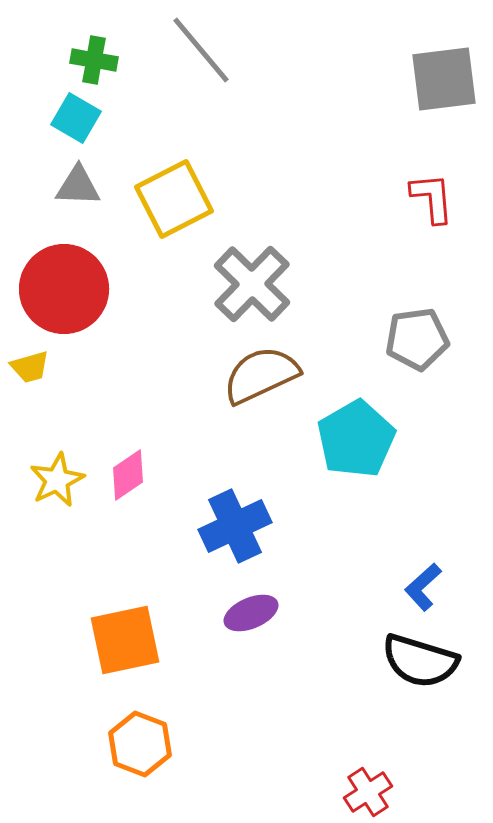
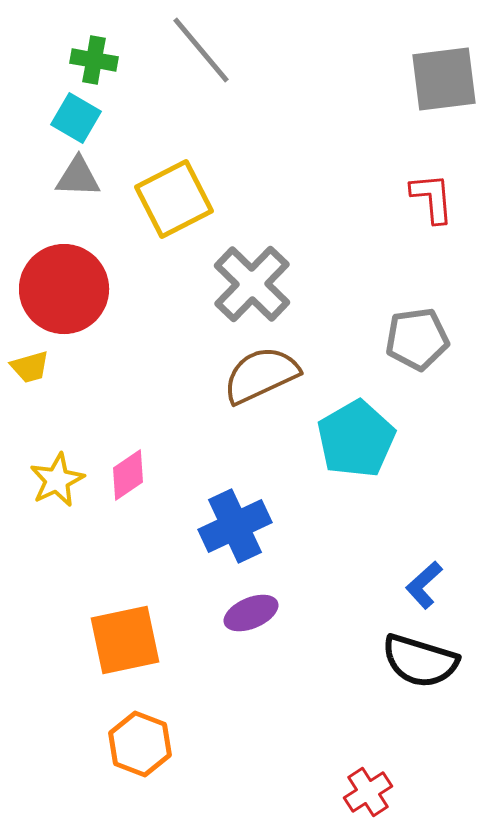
gray triangle: moved 9 px up
blue L-shape: moved 1 px right, 2 px up
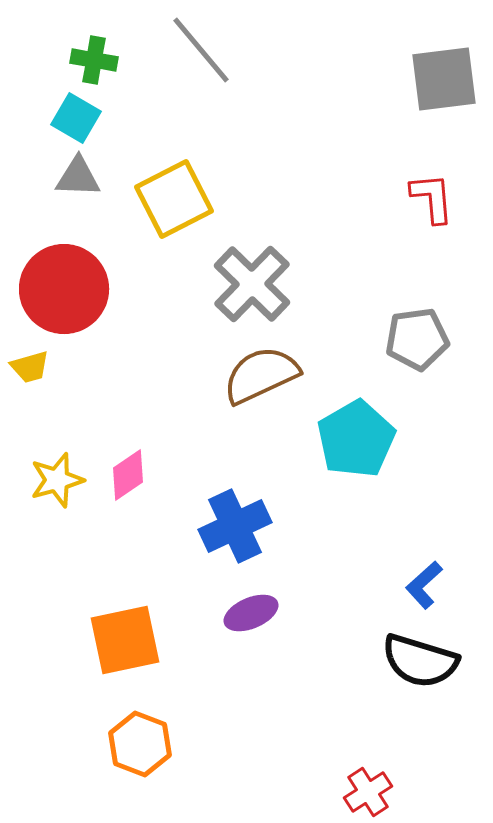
yellow star: rotated 10 degrees clockwise
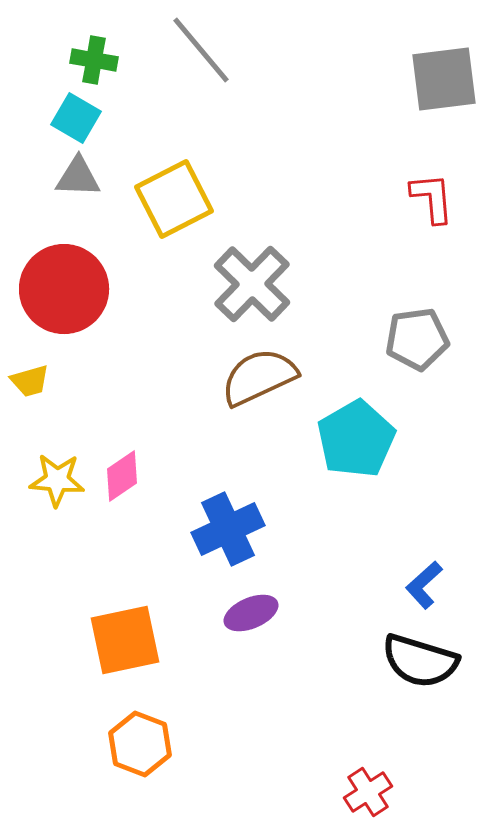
yellow trapezoid: moved 14 px down
brown semicircle: moved 2 px left, 2 px down
pink diamond: moved 6 px left, 1 px down
yellow star: rotated 20 degrees clockwise
blue cross: moved 7 px left, 3 px down
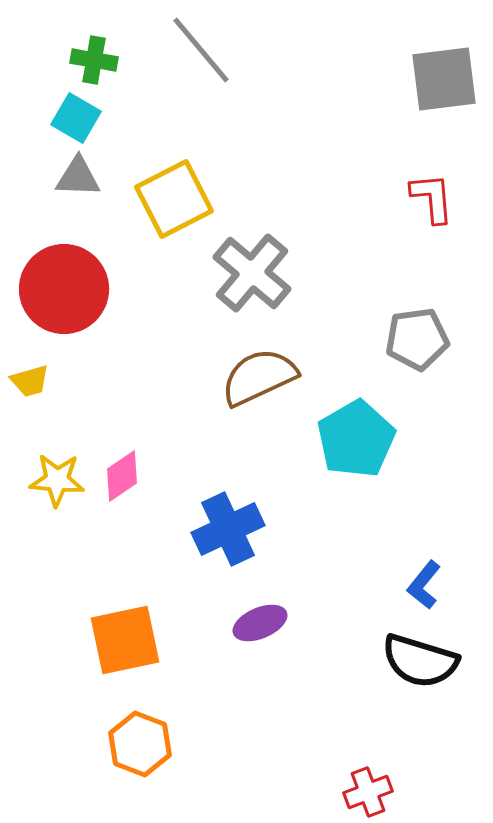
gray cross: moved 11 px up; rotated 4 degrees counterclockwise
blue L-shape: rotated 9 degrees counterclockwise
purple ellipse: moved 9 px right, 10 px down
red cross: rotated 12 degrees clockwise
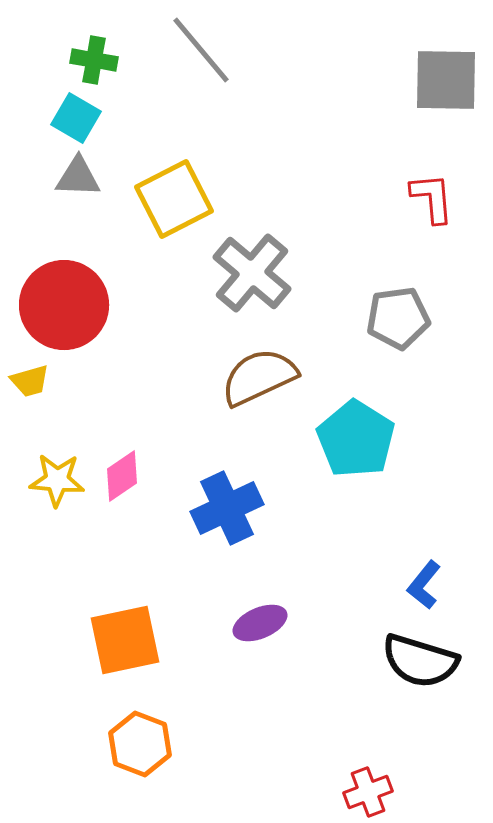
gray square: moved 2 px right, 1 px down; rotated 8 degrees clockwise
red circle: moved 16 px down
gray pentagon: moved 19 px left, 21 px up
cyan pentagon: rotated 10 degrees counterclockwise
blue cross: moved 1 px left, 21 px up
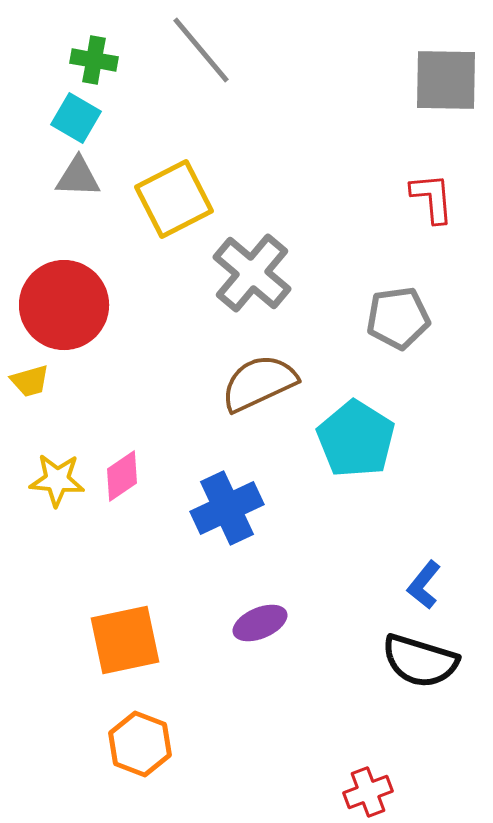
brown semicircle: moved 6 px down
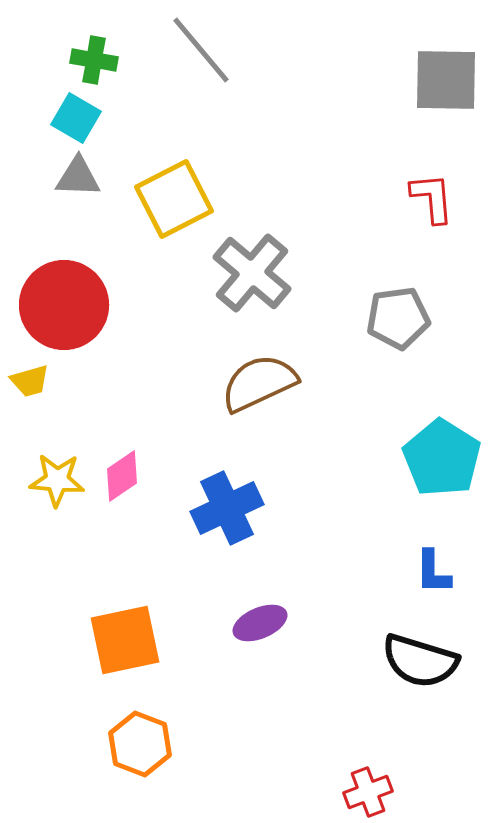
cyan pentagon: moved 86 px right, 19 px down
blue L-shape: moved 9 px right, 13 px up; rotated 39 degrees counterclockwise
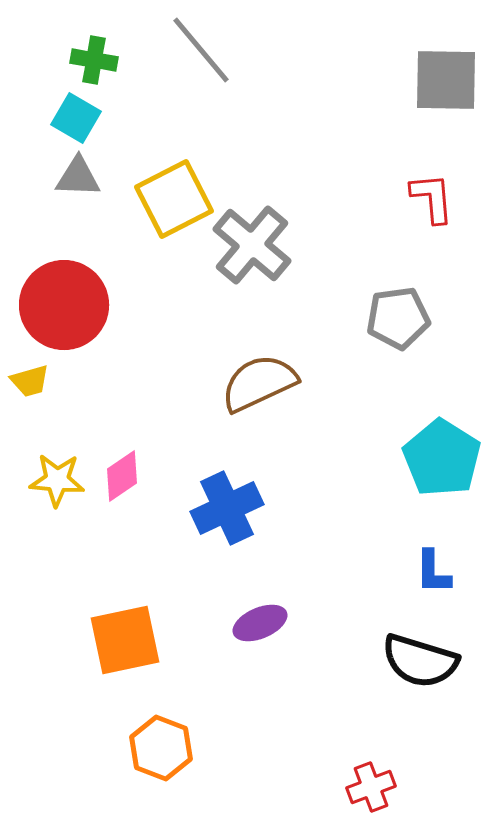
gray cross: moved 28 px up
orange hexagon: moved 21 px right, 4 px down
red cross: moved 3 px right, 5 px up
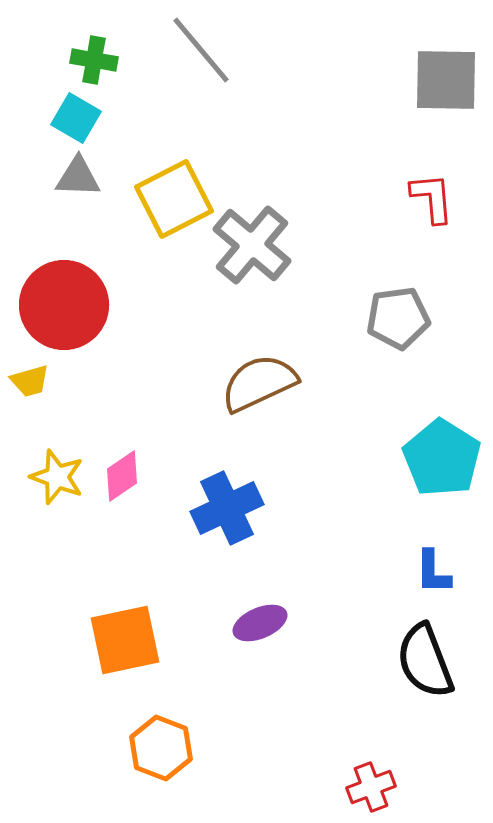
yellow star: moved 3 px up; rotated 16 degrees clockwise
black semicircle: moved 5 px right; rotated 52 degrees clockwise
